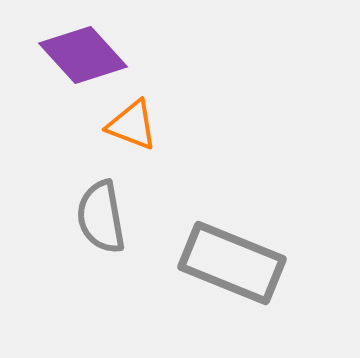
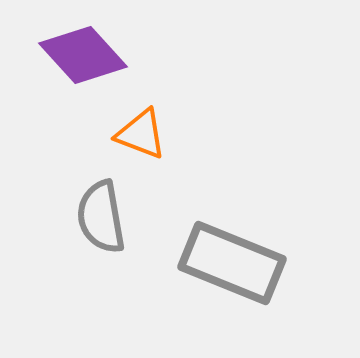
orange triangle: moved 9 px right, 9 px down
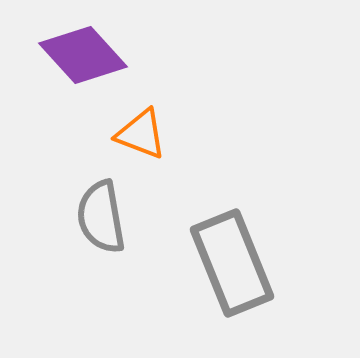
gray rectangle: rotated 46 degrees clockwise
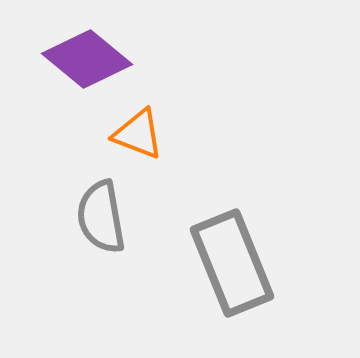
purple diamond: moved 4 px right, 4 px down; rotated 8 degrees counterclockwise
orange triangle: moved 3 px left
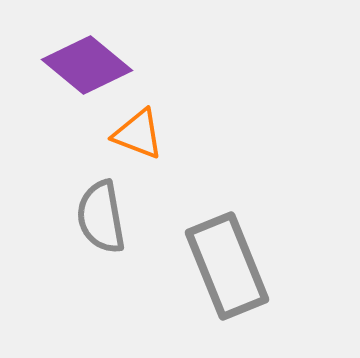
purple diamond: moved 6 px down
gray rectangle: moved 5 px left, 3 px down
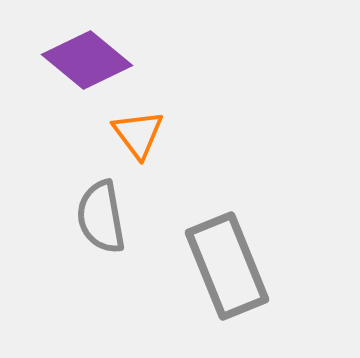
purple diamond: moved 5 px up
orange triangle: rotated 32 degrees clockwise
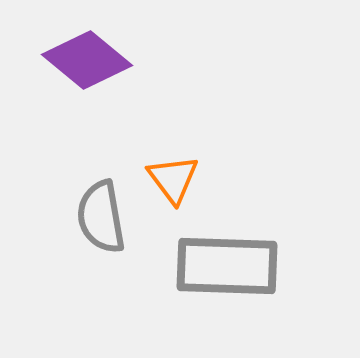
orange triangle: moved 35 px right, 45 px down
gray rectangle: rotated 66 degrees counterclockwise
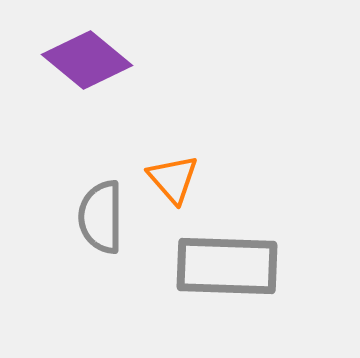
orange triangle: rotated 4 degrees counterclockwise
gray semicircle: rotated 10 degrees clockwise
